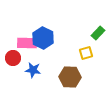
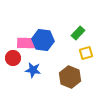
green rectangle: moved 20 px left
blue hexagon: moved 2 px down; rotated 20 degrees counterclockwise
brown hexagon: rotated 20 degrees clockwise
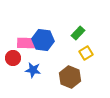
yellow square: rotated 16 degrees counterclockwise
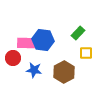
yellow square: rotated 32 degrees clockwise
blue star: moved 1 px right
brown hexagon: moved 6 px left, 5 px up; rotated 10 degrees clockwise
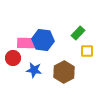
yellow square: moved 1 px right, 2 px up
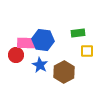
green rectangle: rotated 40 degrees clockwise
red circle: moved 3 px right, 3 px up
blue star: moved 6 px right, 5 px up; rotated 21 degrees clockwise
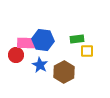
green rectangle: moved 1 px left, 6 px down
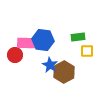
green rectangle: moved 1 px right, 2 px up
red circle: moved 1 px left
blue star: moved 10 px right
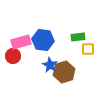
pink rectangle: moved 6 px left, 1 px up; rotated 18 degrees counterclockwise
yellow square: moved 1 px right, 2 px up
red circle: moved 2 px left, 1 px down
brown hexagon: rotated 10 degrees clockwise
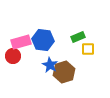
green rectangle: rotated 16 degrees counterclockwise
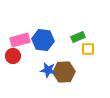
pink rectangle: moved 1 px left, 2 px up
blue star: moved 2 px left, 5 px down; rotated 21 degrees counterclockwise
brown hexagon: rotated 15 degrees clockwise
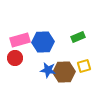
blue hexagon: moved 2 px down; rotated 10 degrees counterclockwise
yellow square: moved 4 px left, 17 px down; rotated 16 degrees counterclockwise
red circle: moved 2 px right, 2 px down
